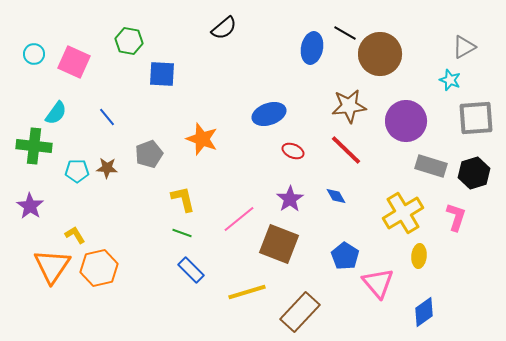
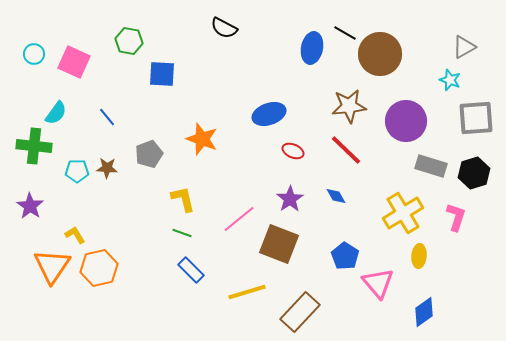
black semicircle at (224, 28): rotated 68 degrees clockwise
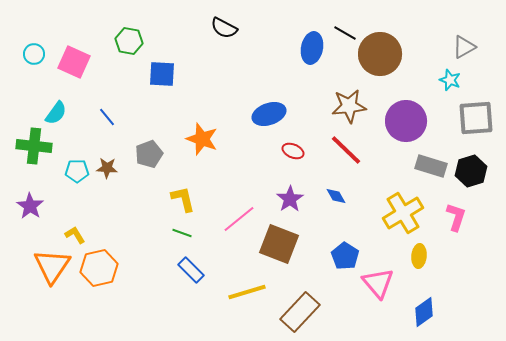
black hexagon at (474, 173): moved 3 px left, 2 px up
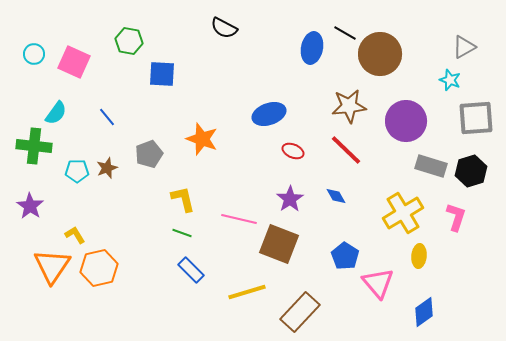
brown star at (107, 168): rotated 25 degrees counterclockwise
pink line at (239, 219): rotated 52 degrees clockwise
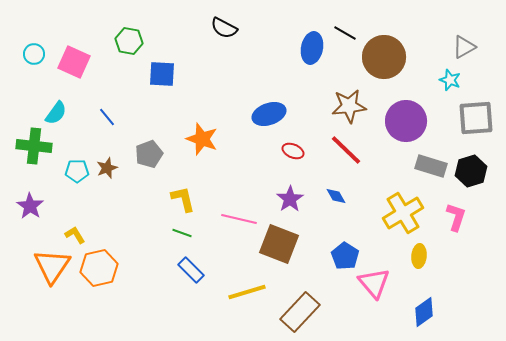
brown circle at (380, 54): moved 4 px right, 3 px down
pink triangle at (378, 283): moved 4 px left
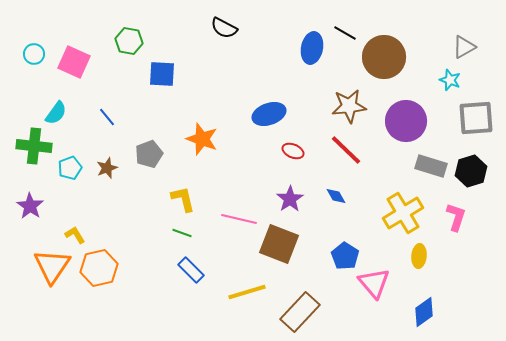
cyan pentagon at (77, 171): moved 7 px left, 3 px up; rotated 20 degrees counterclockwise
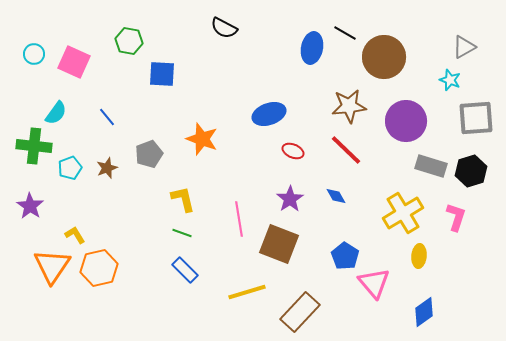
pink line at (239, 219): rotated 68 degrees clockwise
blue rectangle at (191, 270): moved 6 px left
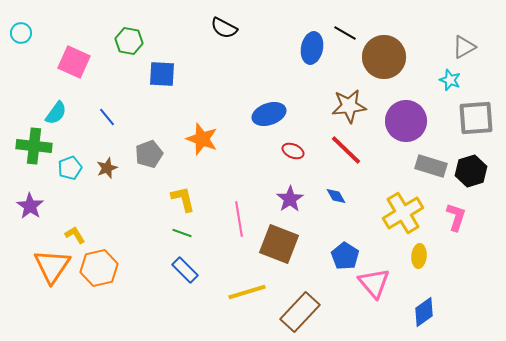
cyan circle at (34, 54): moved 13 px left, 21 px up
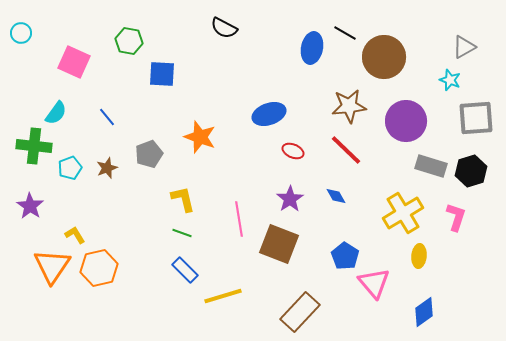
orange star at (202, 139): moved 2 px left, 2 px up
yellow line at (247, 292): moved 24 px left, 4 px down
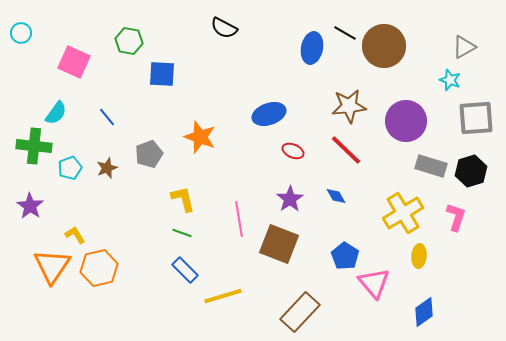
brown circle at (384, 57): moved 11 px up
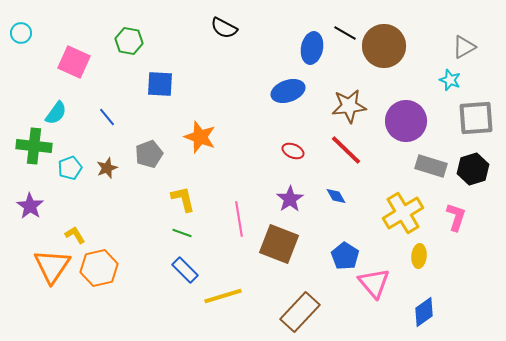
blue square at (162, 74): moved 2 px left, 10 px down
blue ellipse at (269, 114): moved 19 px right, 23 px up
black hexagon at (471, 171): moved 2 px right, 2 px up
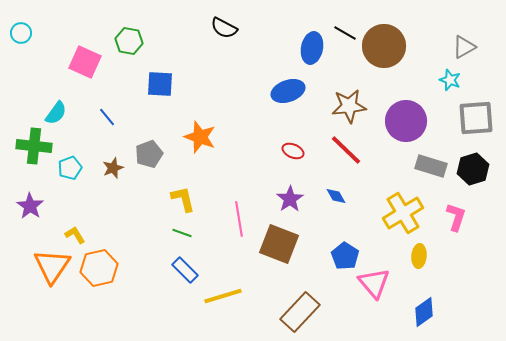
pink square at (74, 62): moved 11 px right
brown star at (107, 168): moved 6 px right
